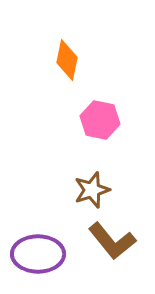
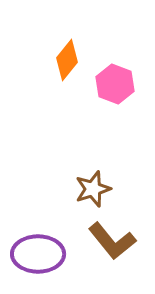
orange diamond: rotated 27 degrees clockwise
pink hexagon: moved 15 px right, 36 px up; rotated 9 degrees clockwise
brown star: moved 1 px right, 1 px up
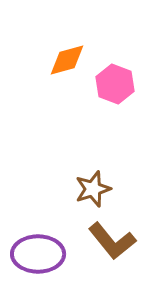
orange diamond: rotated 36 degrees clockwise
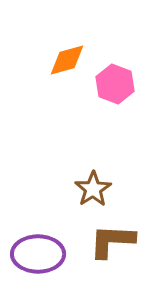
brown star: rotated 15 degrees counterclockwise
brown L-shape: rotated 132 degrees clockwise
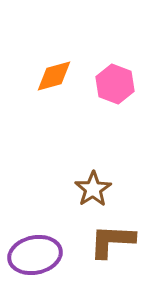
orange diamond: moved 13 px left, 16 px down
purple ellipse: moved 3 px left, 1 px down; rotated 12 degrees counterclockwise
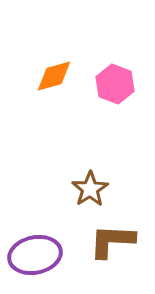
brown star: moved 3 px left
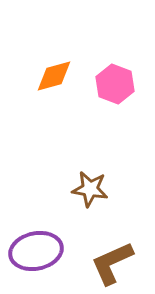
brown star: rotated 30 degrees counterclockwise
brown L-shape: moved 22 px down; rotated 27 degrees counterclockwise
purple ellipse: moved 1 px right, 4 px up
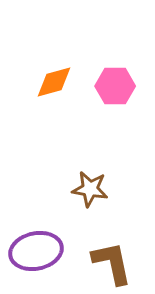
orange diamond: moved 6 px down
pink hexagon: moved 2 px down; rotated 21 degrees counterclockwise
brown L-shape: rotated 102 degrees clockwise
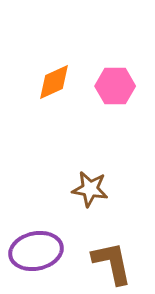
orange diamond: rotated 9 degrees counterclockwise
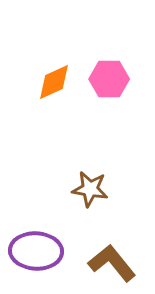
pink hexagon: moved 6 px left, 7 px up
purple ellipse: rotated 15 degrees clockwise
brown L-shape: rotated 27 degrees counterclockwise
